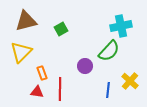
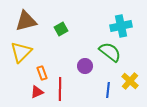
green semicircle: moved 1 px right, 1 px down; rotated 95 degrees counterclockwise
red triangle: rotated 32 degrees counterclockwise
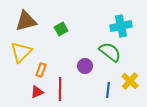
orange rectangle: moved 1 px left, 3 px up; rotated 40 degrees clockwise
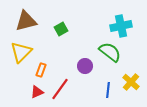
yellow cross: moved 1 px right, 1 px down
red line: rotated 35 degrees clockwise
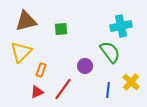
green square: rotated 24 degrees clockwise
green semicircle: rotated 15 degrees clockwise
red line: moved 3 px right
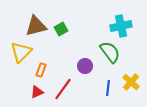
brown triangle: moved 10 px right, 5 px down
green square: rotated 24 degrees counterclockwise
blue line: moved 2 px up
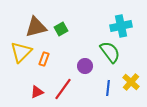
brown triangle: moved 1 px down
orange rectangle: moved 3 px right, 11 px up
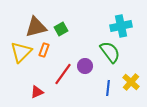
orange rectangle: moved 9 px up
red line: moved 15 px up
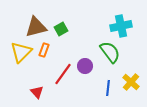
red triangle: rotated 48 degrees counterclockwise
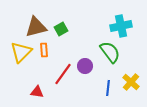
orange rectangle: rotated 24 degrees counterclockwise
red triangle: rotated 40 degrees counterclockwise
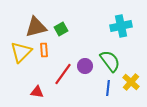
green semicircle: moved 9 px down
